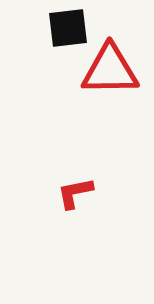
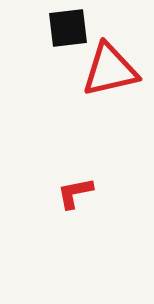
red triangle: rotated 12 degrees counterclockwise
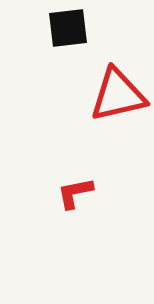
red triangle: moved 8 px right, 25 px down
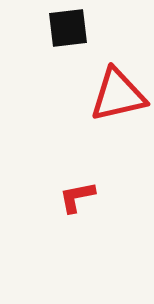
red L-shape: moved 2 px right, 4 px down
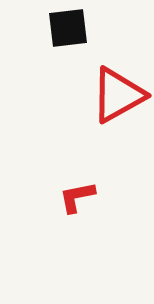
red triangle: rotated 16 degrees counterclockwise
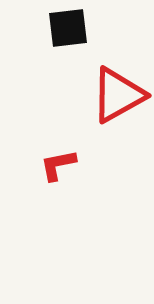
red L-shape: moved 19 px left, 32 px up
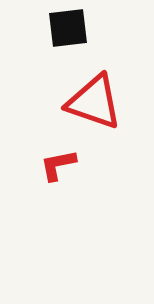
red triangle: moved 24 px left, 7 px down; rotated 48 degrees clockwise
